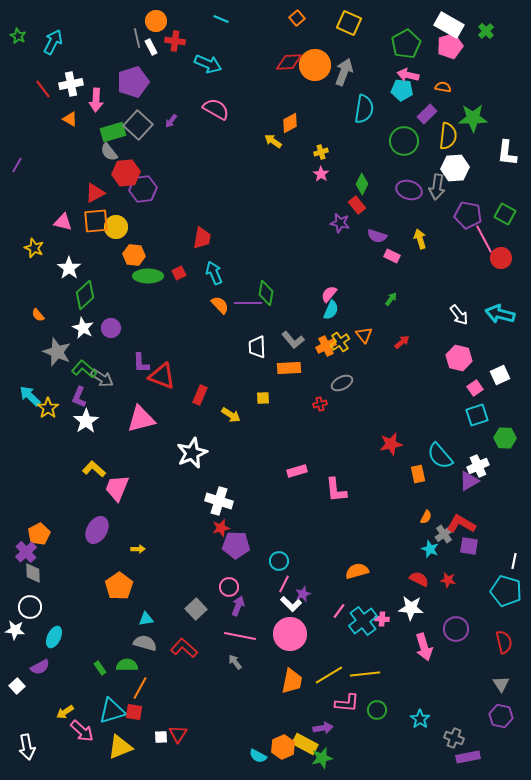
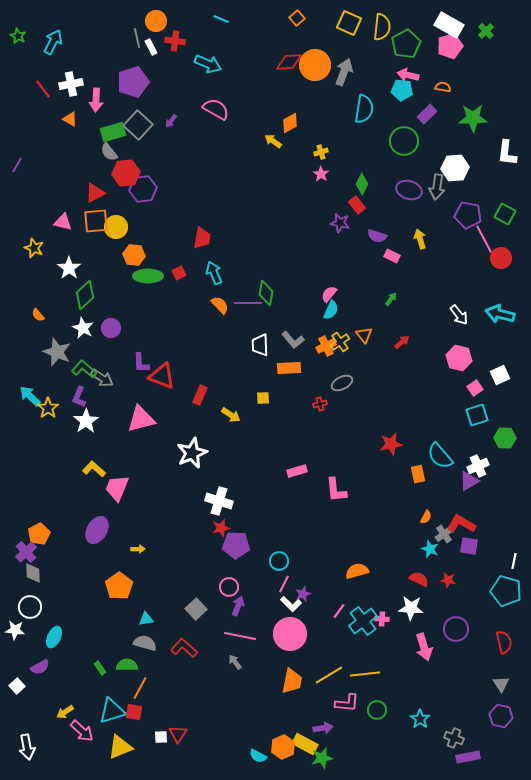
yellow semicircle at (448, 136): moved 66 px left, 109 px up
white trapezoid at (257, 347): moved 3 px right, 2 px up
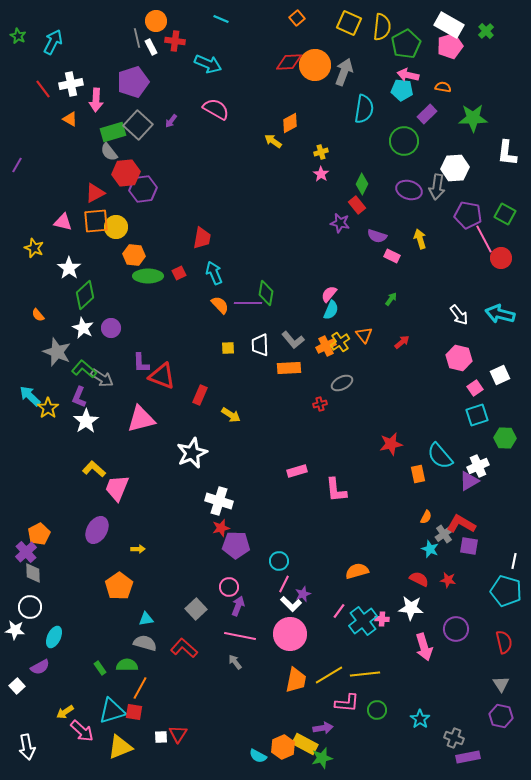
yellow square at (263, 398): moved 35 px left, 50 px up
orange trapezoid at (292, 681): moved 4 px right, 1 px up
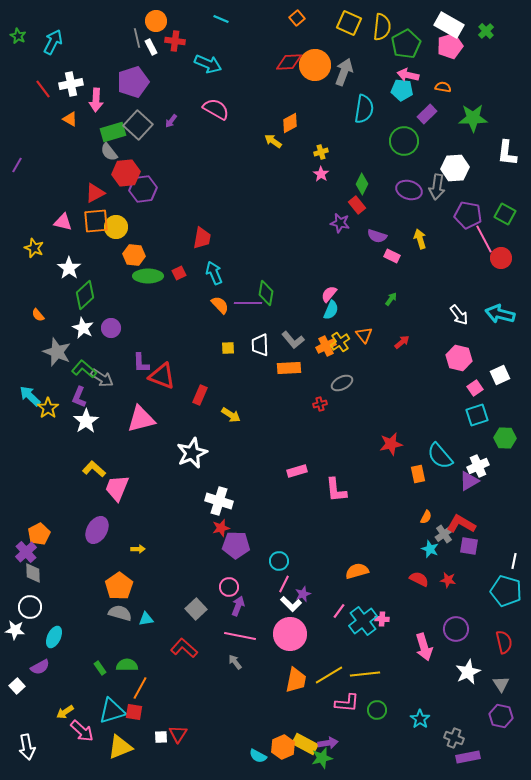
white star at (411, 608): moved 57 px right, 64 px down; rotated 30 degrees counterclockwise
gray semicircle at (145, 643): moved 25 px left, 30 px up
purple arrow at (323, 728): moved 5 px right, 15 px down
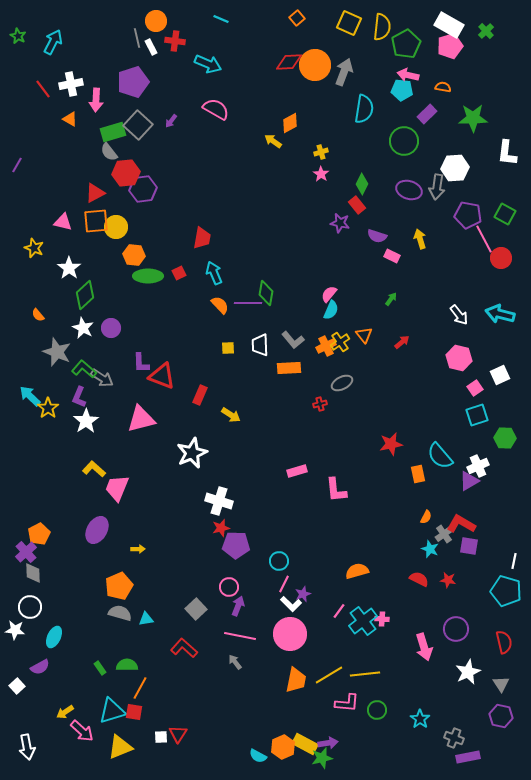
orange pentagon at (119, 586): rotated 12 degrees clockwise
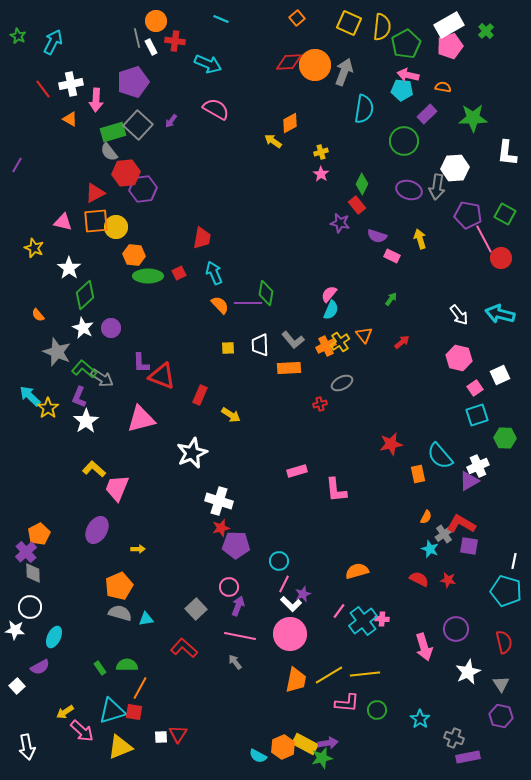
white rectangle at (449, 25): rotated 60 degrees counterclockwise
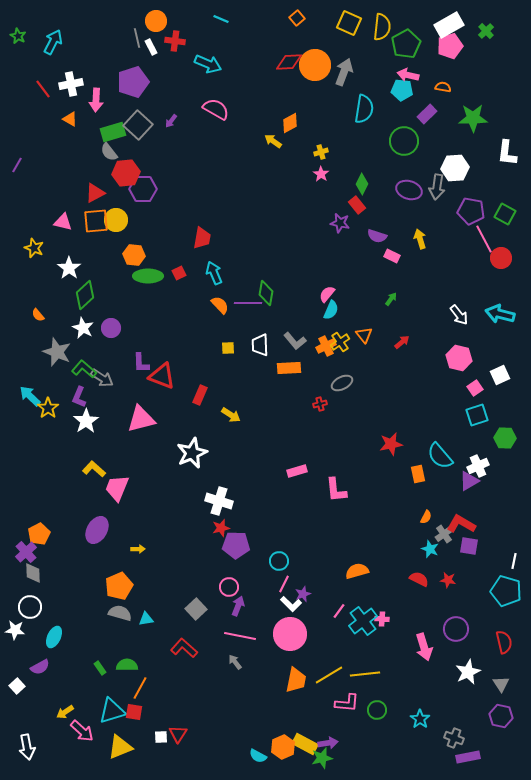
purple hexagon at (143, 189): rotated 8 degrees clockwise
purple pentagon at (468, 215): moved 3 px right, 4 px up
yellow circle at (116, 227): moved 7 px up
pink semicircle at (329, 294): moved 2 px left
gray L-shape at (293, 340): moved 2 px right, 1 px down
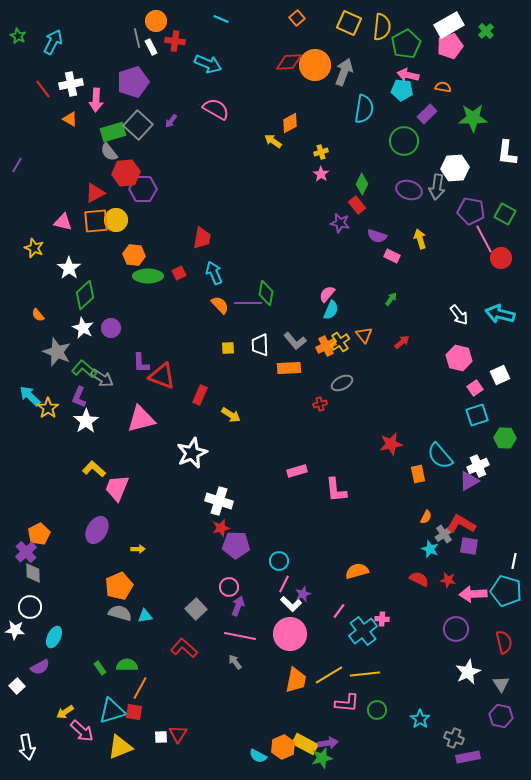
cyan triangle at (146, 619): moved 1 px left, 3 px up
cyan cross at (363, 621): moved 10 px down
pink arrow at (424, 647): moved 49 px right, 53 px up; rotated 104 degrees clockwise
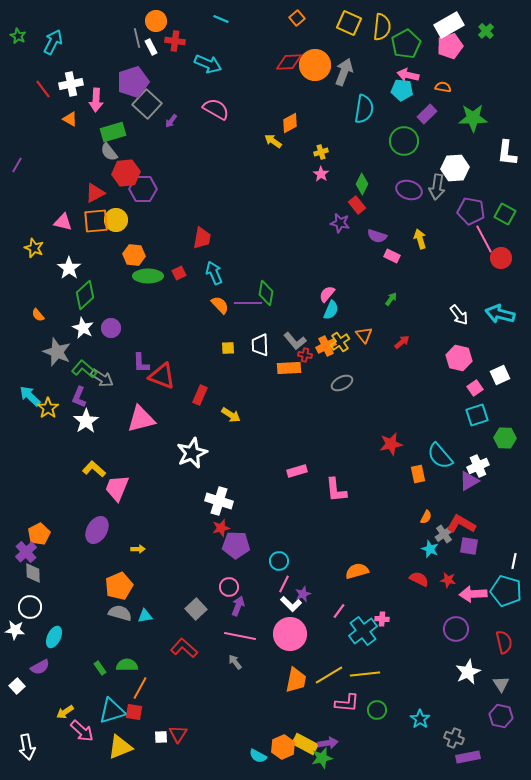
gray square at (138, 125): moved 9 px right, 21 px up
red cross at (320, 404): moved 15 px left, 49 px up; rotated 24 degrees clockwise
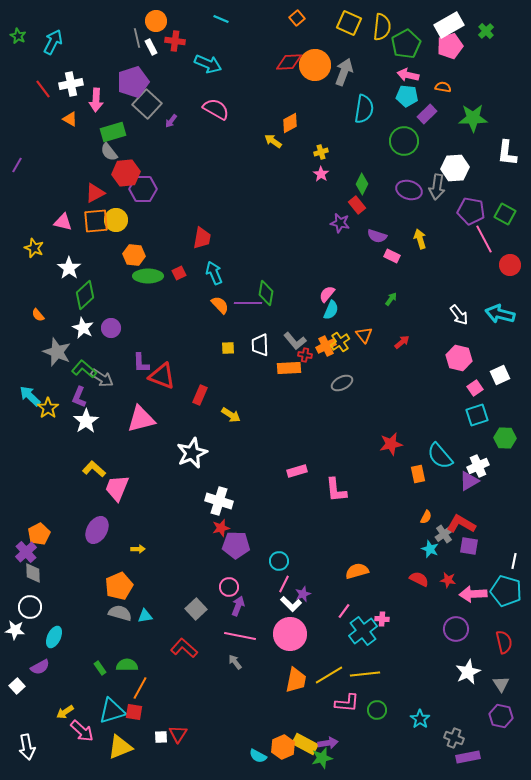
cyan pentagon at (402, 90): moved 5 px right, 6 px down
red circle at (501, 258): moved 9 px right, 7 px down
pink line at (339, 611): moved 5 px right
